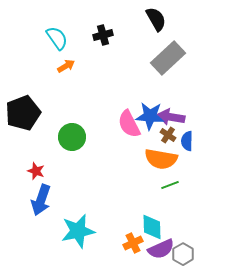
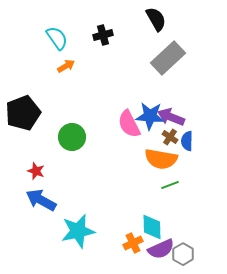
purple arrow: rotated 12 degrees clockwise
brown cross: moved 2 px right, 2 px down
blue arrow: rotated 100 degrees clockwise
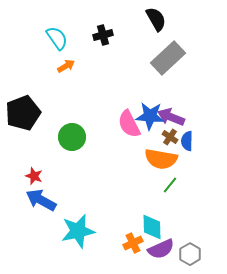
red star: moved 2 px left, 5 px down
green line: rotated 30 degrees counterclockwise
gray hexagon: moved 7 px right
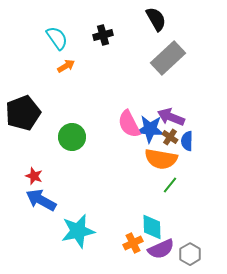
blue star: moved 13 px down
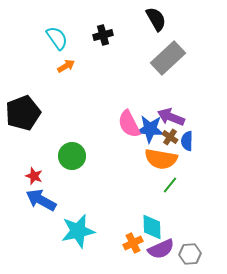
green circle: moved 19 px down
gray hexagon: rotated 25 degrees clockwise
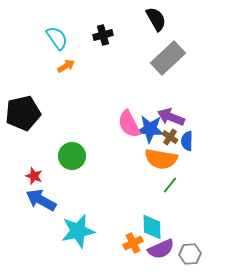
black pentagon: rotated 8 degrees clockwise
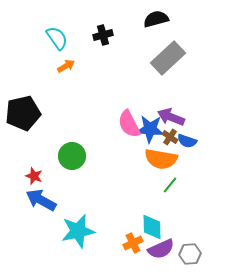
black semicircle: rotated 75 degrees counterclockwise
blue semicircle: rotated 72 degrees counterclockwise
